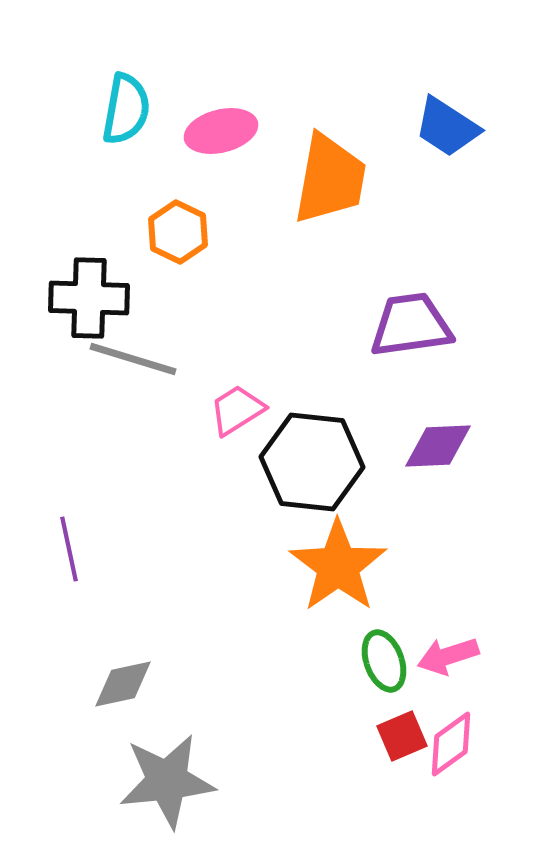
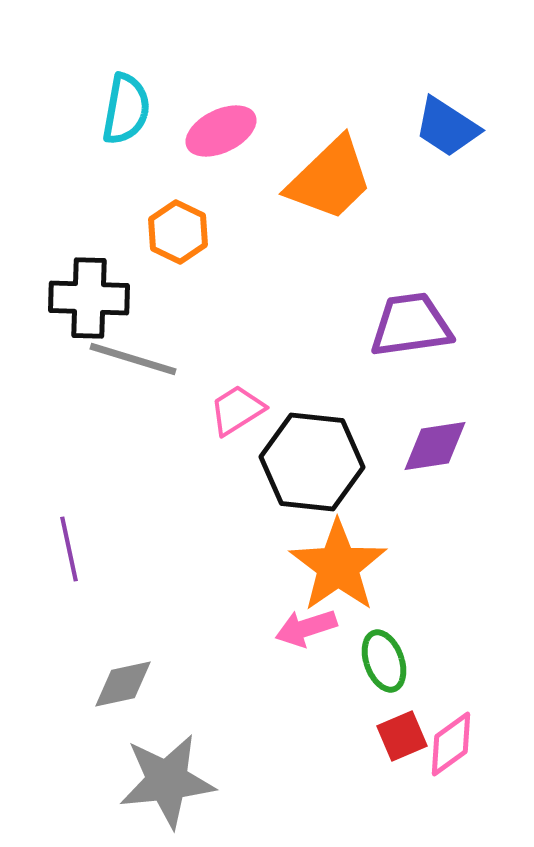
pink ellipse: rotated 12 degrees counterclockwise
orange trapezoid: rotated 36 degrees clockwise
purple diamond: moved 3 px left; rotated 6 degrees counterclockwise
pink arrow: moved 142 px left, 28 px up
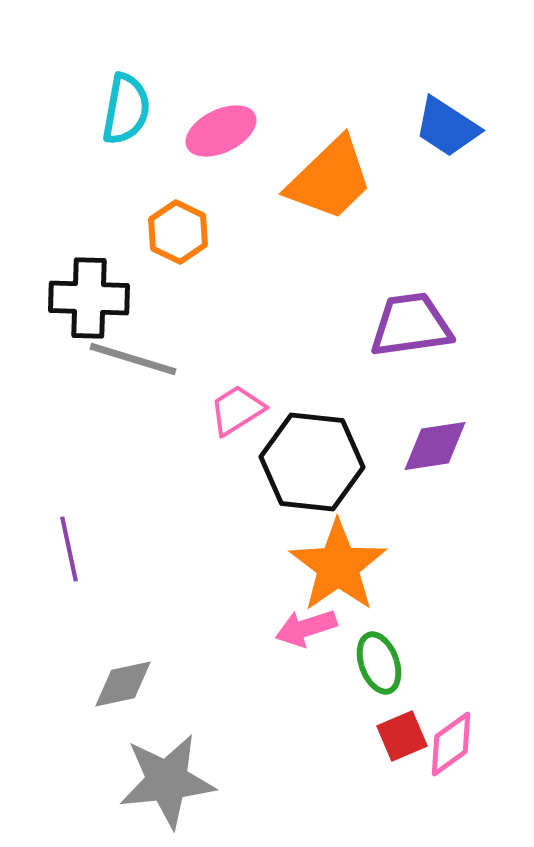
green ellipse: moved 5 px left, 2 px down
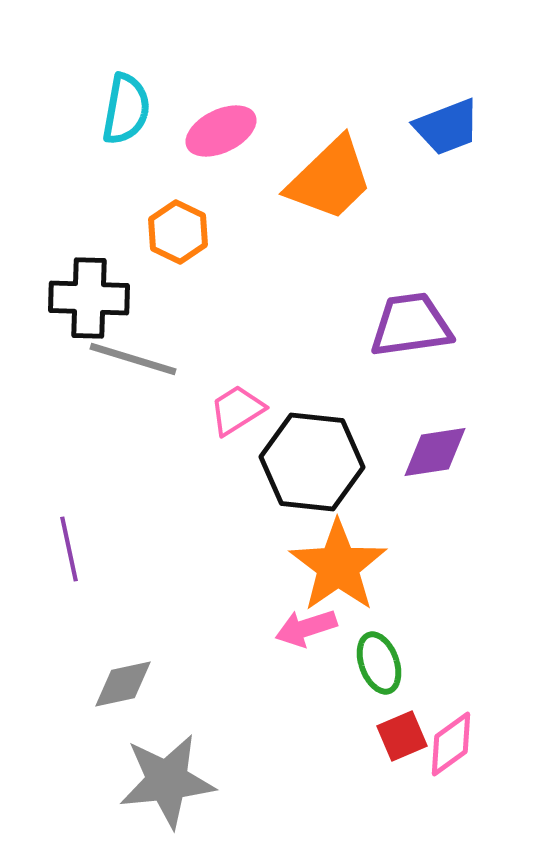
blue trapezoid: rotated 54 degrees counterclockwise
purple diamond: moved 6 px down
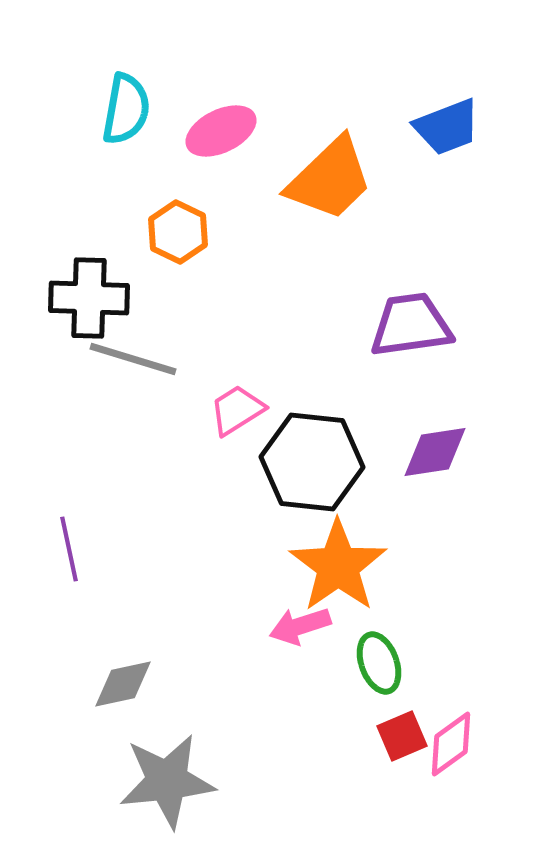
pink arrow: moved 6 px left, 2 px up
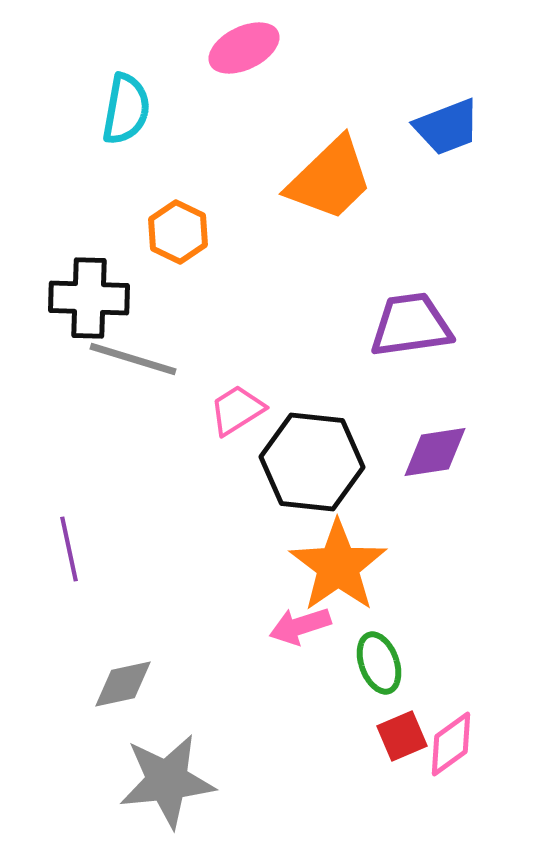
pink ellipse: moved 23 px right, 83 px up
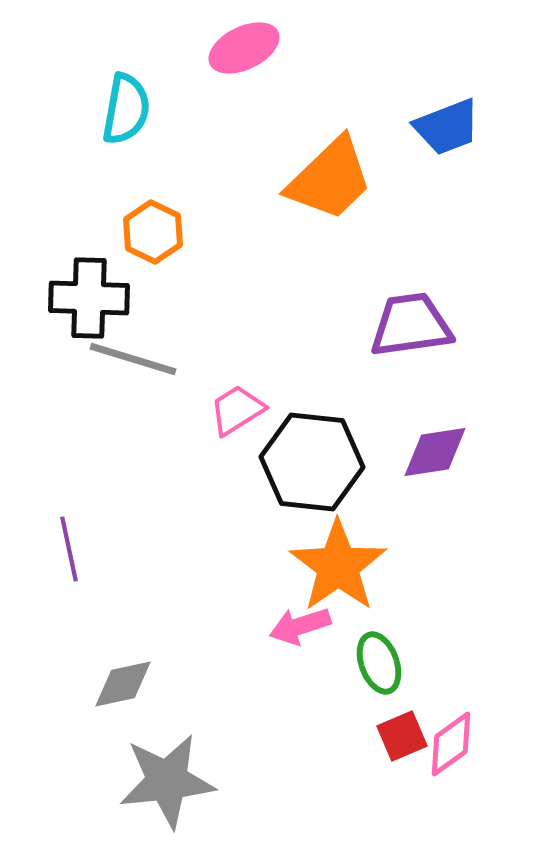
orange hexagon: moved 25 px left
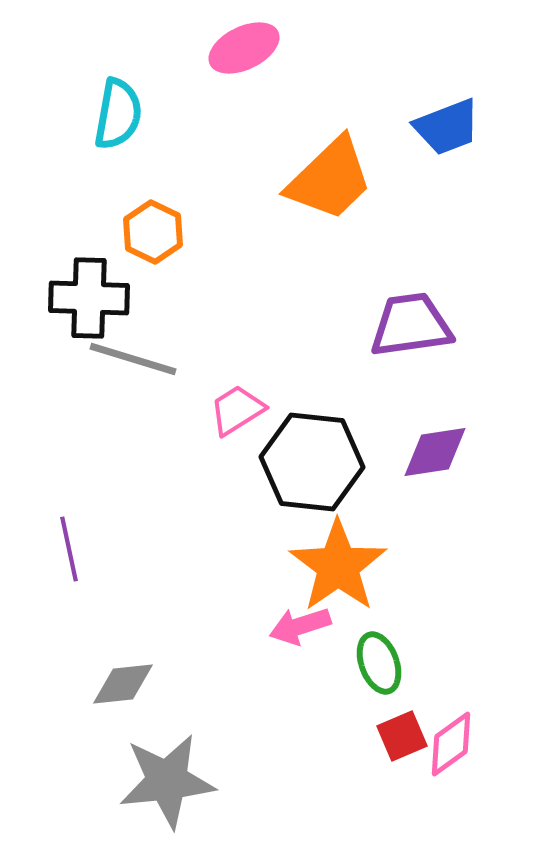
cyan semicircle: moved 8 px left, 5 px down
gray diamond: rotated 6 degrees clockwise
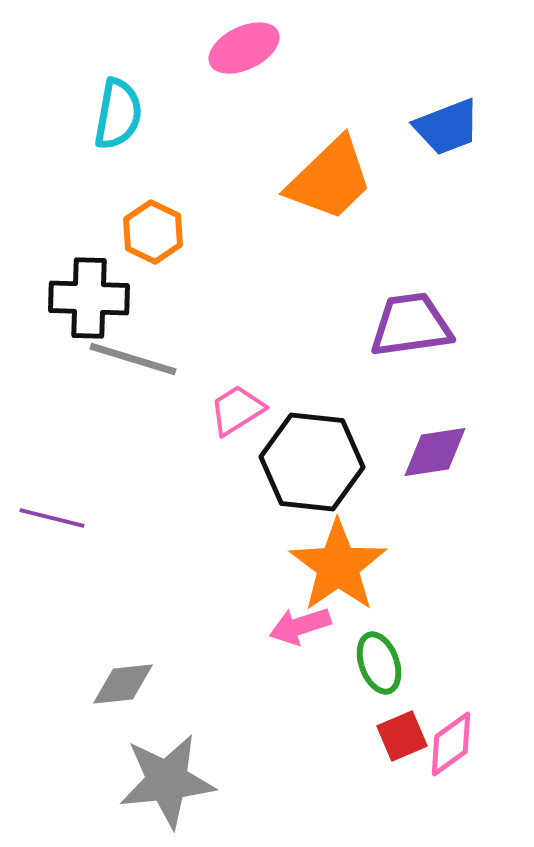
purple line: moved 17 px left, 31 px up; rotated 64 degrees counterclockwise
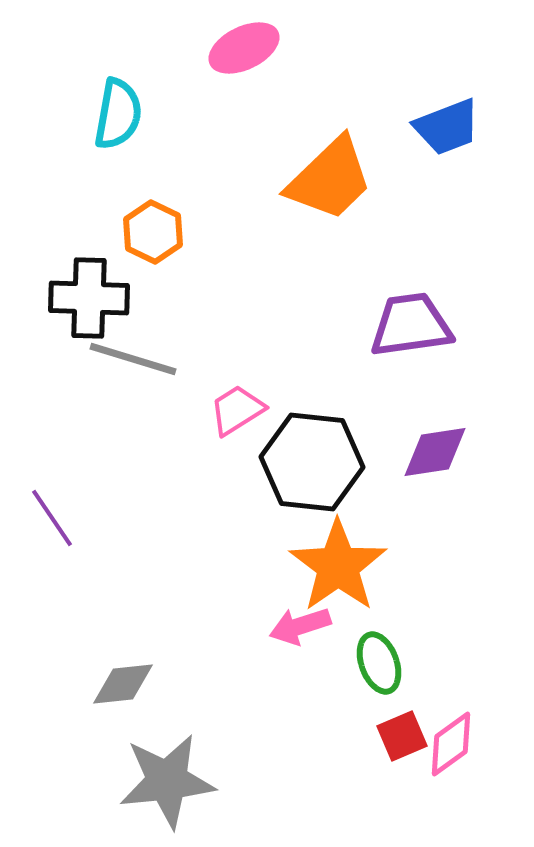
purple line: rotated 42 degrees clockwise
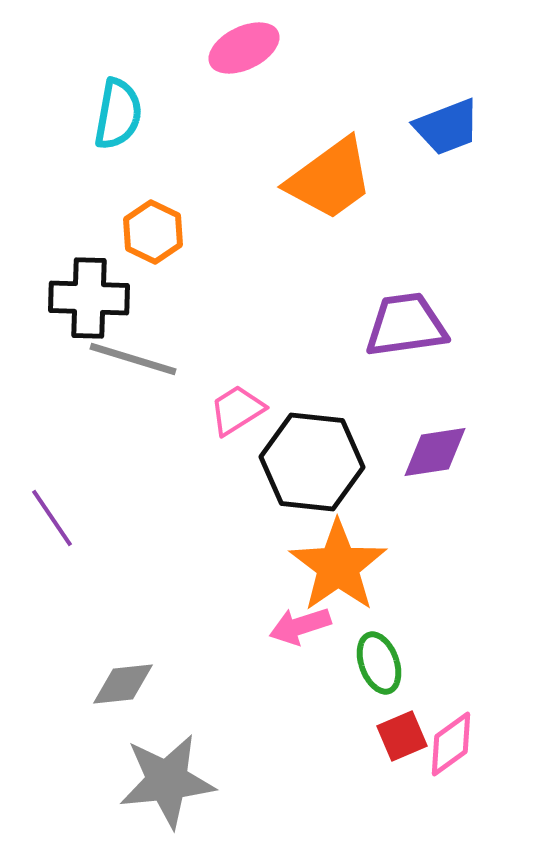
orange trapezoid: rotated 8 degrees clockwise
purple trapezoid: moved 5 px left
